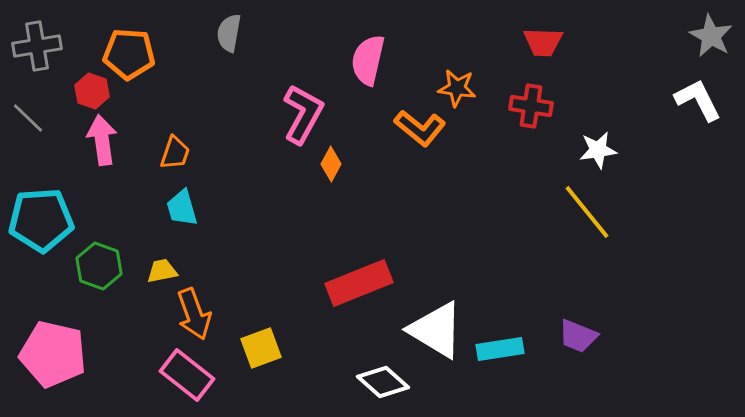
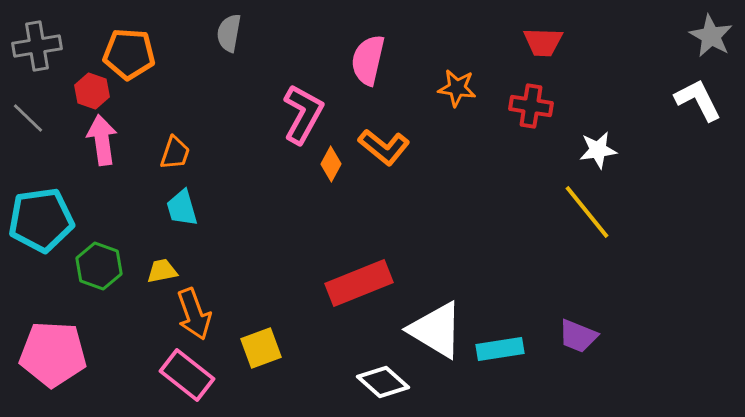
orange L-shape: moved 36 px left, 19 px down
cyan pentagon: rotated 4 degrees counterclockwise
pink pentagon: rotated 10 degrees counterclockwise
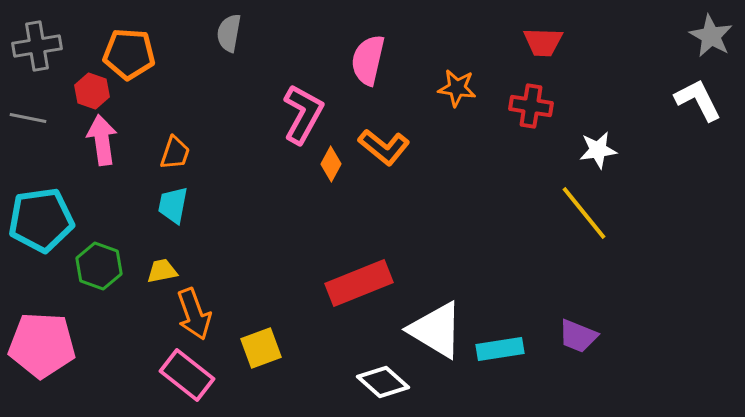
gray line: rotated 33 degrees counterclockwise
cyan trapezoid: moved 9 px left, 3 px up; rotated 27 degrees clockwise
yellow line: moved 3 px left, 1 px down
pink pentagon: moved 11 px left, 9 px up
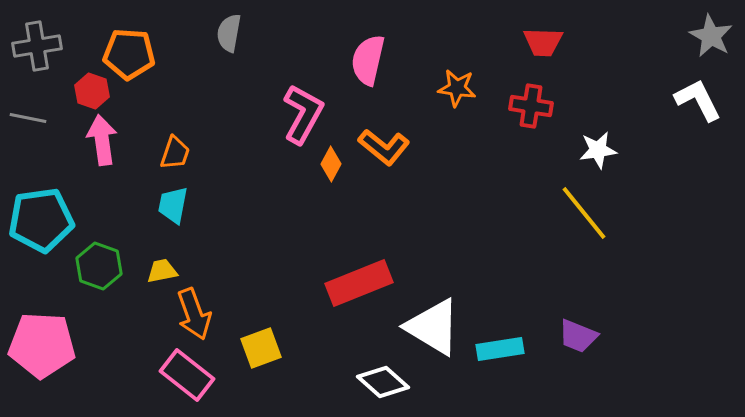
white triangle: moved 3 px left, 3 px up
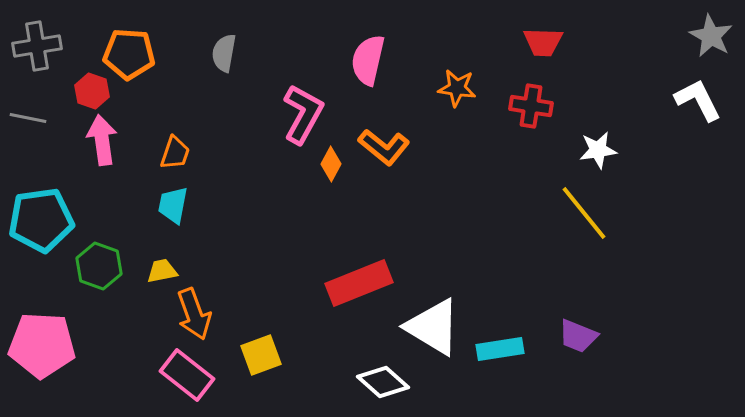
gray semicircle: moved 5 px left, 20 px down
yellow square: moved 7 px down
